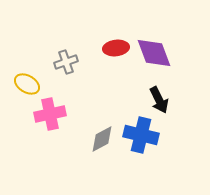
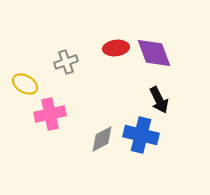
yellow ellipse: moved 2 px left
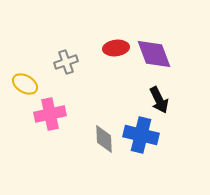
purple diamond: moved 1 px down
gray diamond: moved 2 px right; rotated 64 degrees counterclockwise
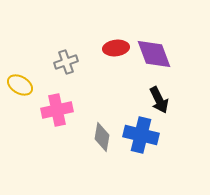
yellow ellipse: moved 5 px left, 1 px down
pink cross: moved 7 px right, 4 px up
gray diamond: moved 2 px left, 2 px up; rotated 12 degrees clockwise
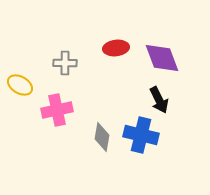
purple diamond: moved 8 px right, 4 px down
gray cross: moved 1 px left, 1 px down; rotated 20 degrees clockwise
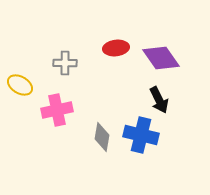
purple diamond: moved 1 px left; rotated 15 degrees counterclockwise
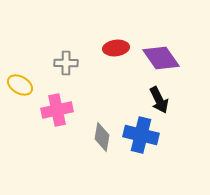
gray cross: moved 1 px right
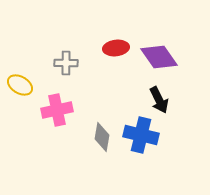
purple diamond: moved 2 px left, 1 px up
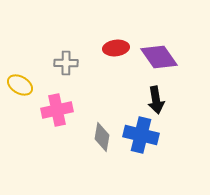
black arrow: moved 3 px left; rotated 16 degrees clockwise
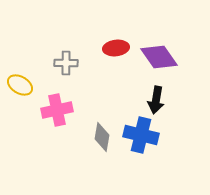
black arrow: rotated 20 degrees clockwise
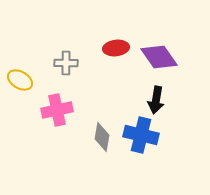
yellow ellipse: moved 5 px up
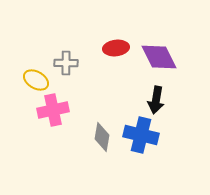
purple diamond: rotated 9 degrees clockwise
yellow ellipse: moved 16 px right
pink cross: moved 4 px left
